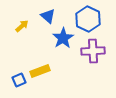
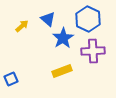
blue triangle: moved 3 px down
yellow rectangle: moved 22 px right
blue square: moved 8 px left, 1 px up
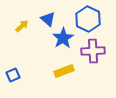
yellow rectangle: moved 2 px right
blue square: moved 2 px right, 4 px up
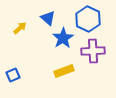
blue triangle: moved 1 px up
yellow arrow: moved 2 px left, 2 px down
